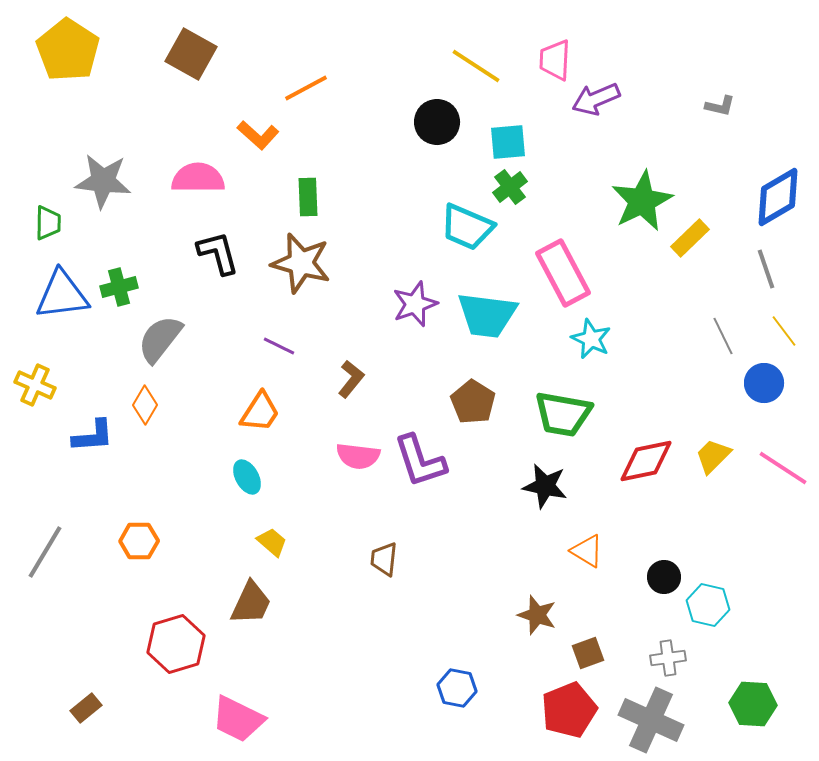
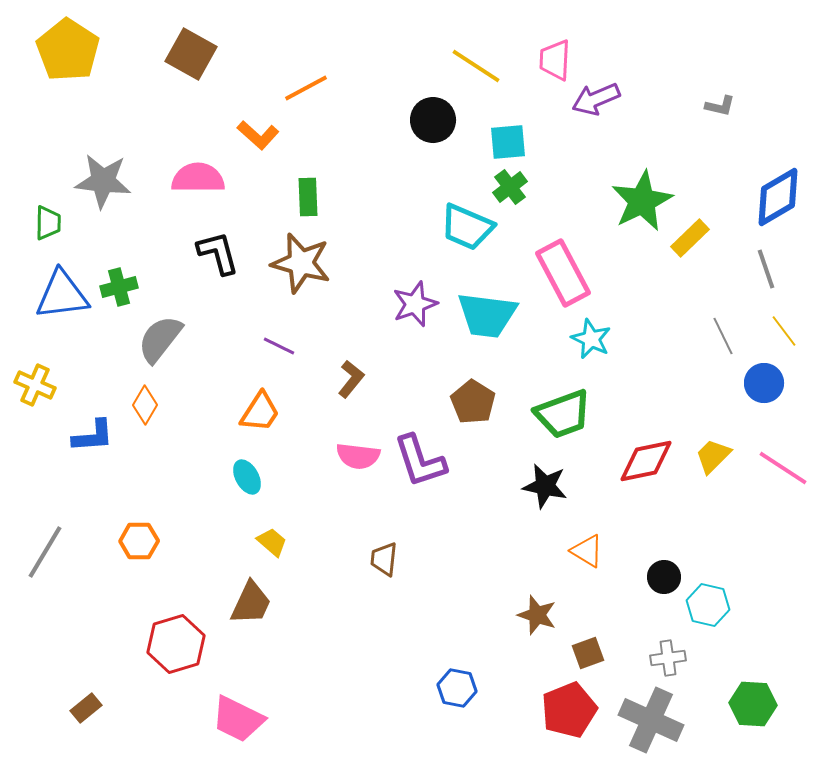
black circle at (437, 122): moved 4 px left, 2 px up
green trapezoid at (563, 414): rotated 30 degrees counterclockwise
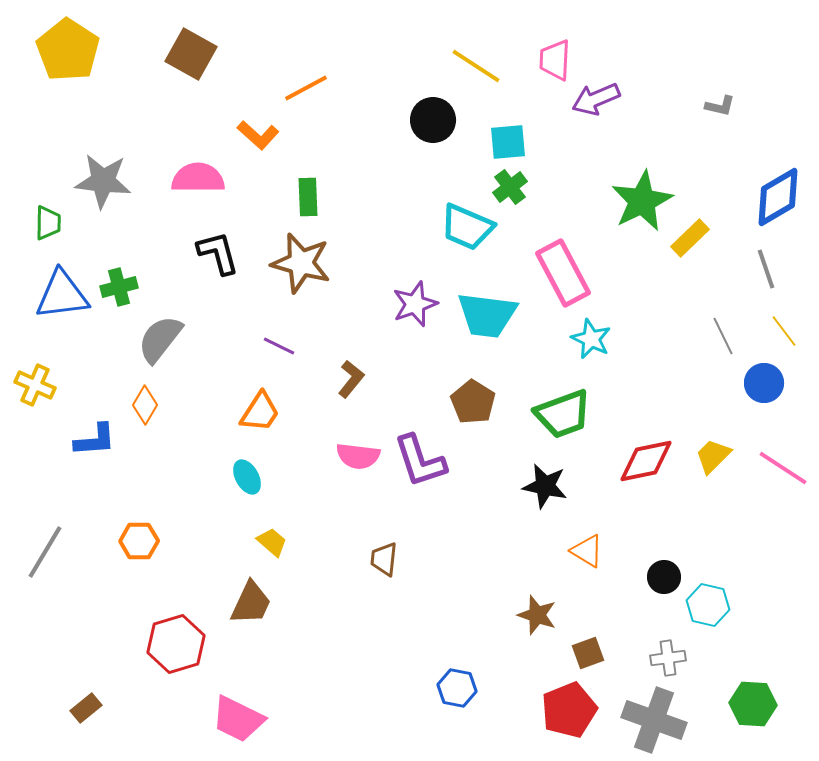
blue L-shape at (93, 436): moved 2 px right, 4 px down
gray cross at (651, 720): moved 3 px right; rotated 4 degrees counterclockwise
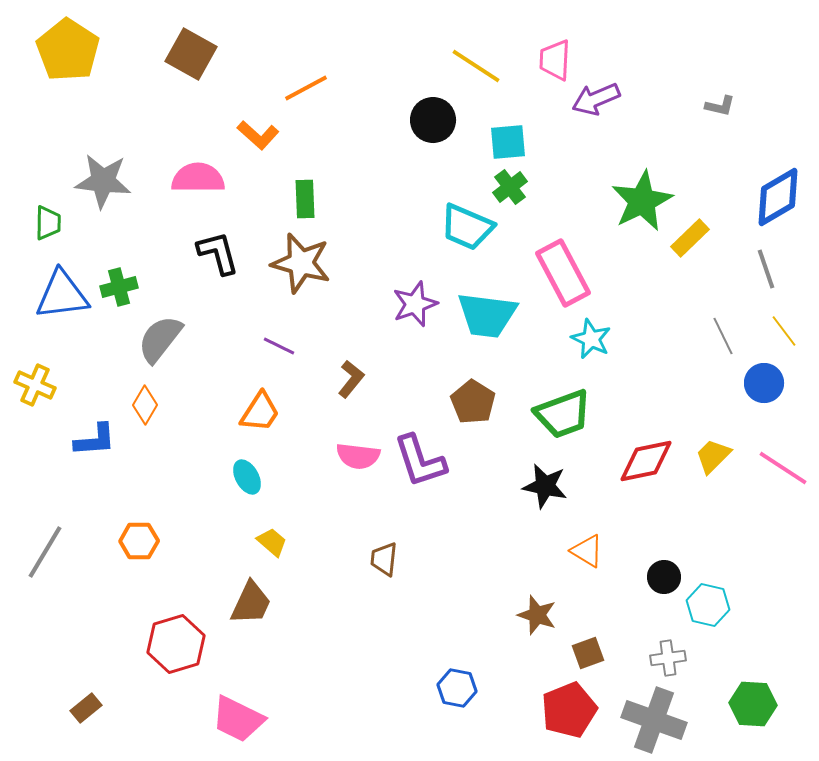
green rectangle at (308, 197): moved 3 px left, 2 px down
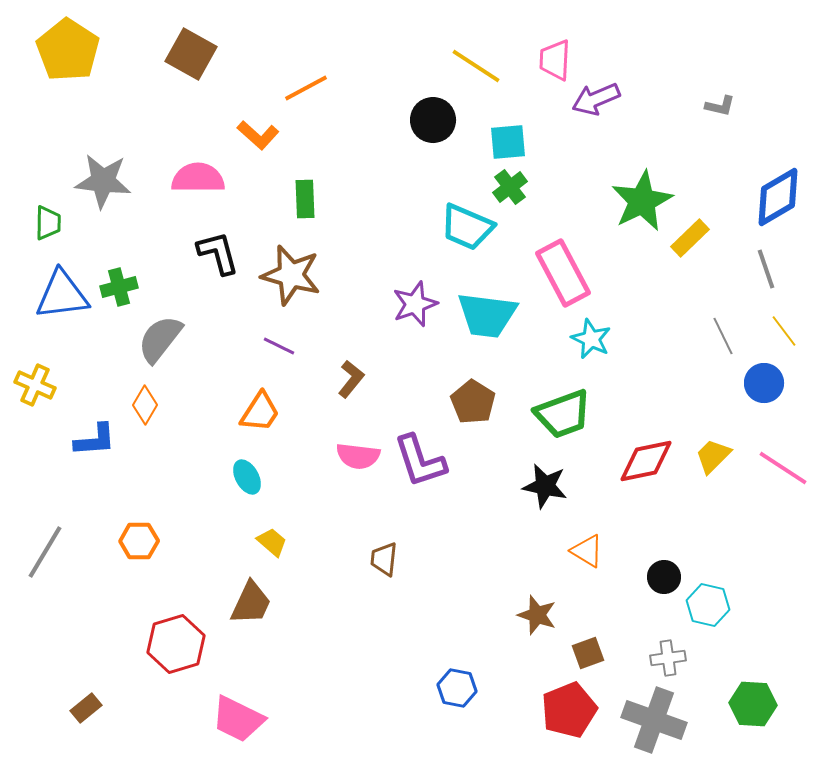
brown star at (301, 263): moved 10 px left, 12 px down
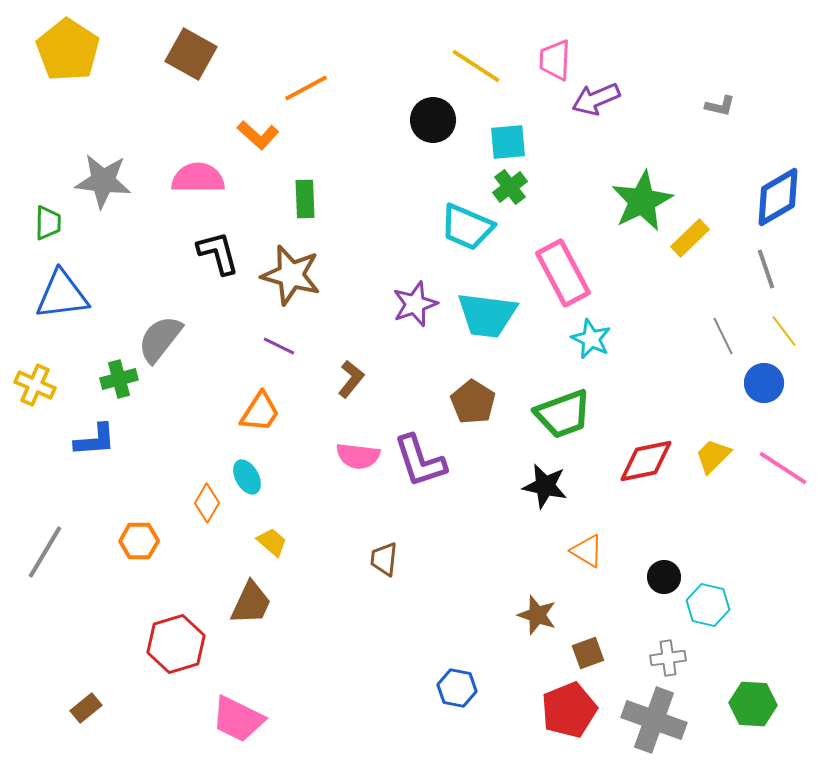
green cross at (119, 287): moved 92 px down
orange diamond at (145, 405): moved 62 px right, 98 px down
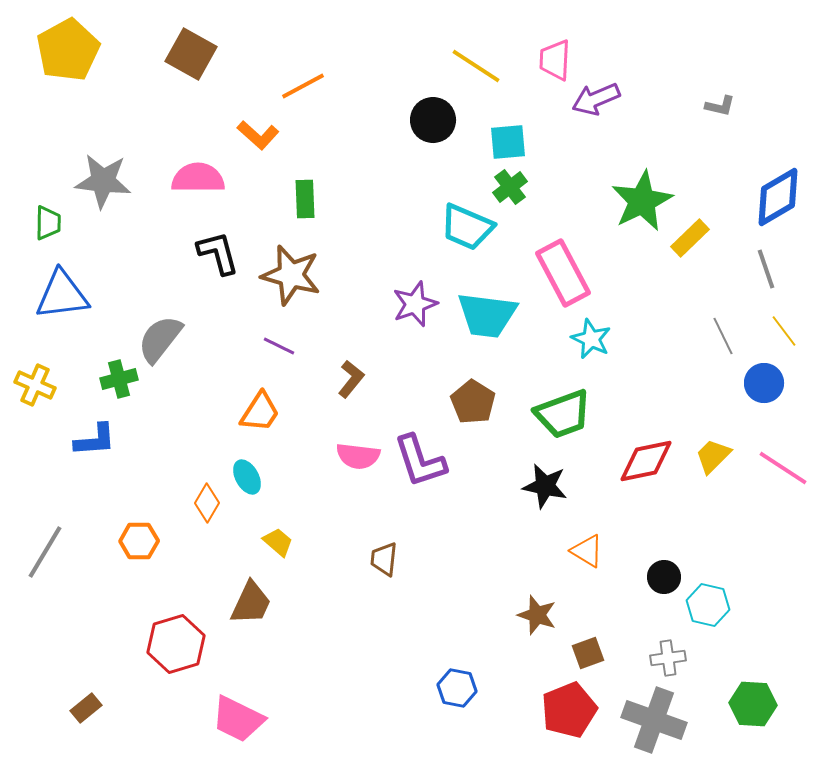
yellow pentagon at (68, 50): rotated 10 degrees clockwise
orange line at (306, 88): moved 3 px left, 2 px up
yellow trapezoid at (272, 542): moved 6 px right
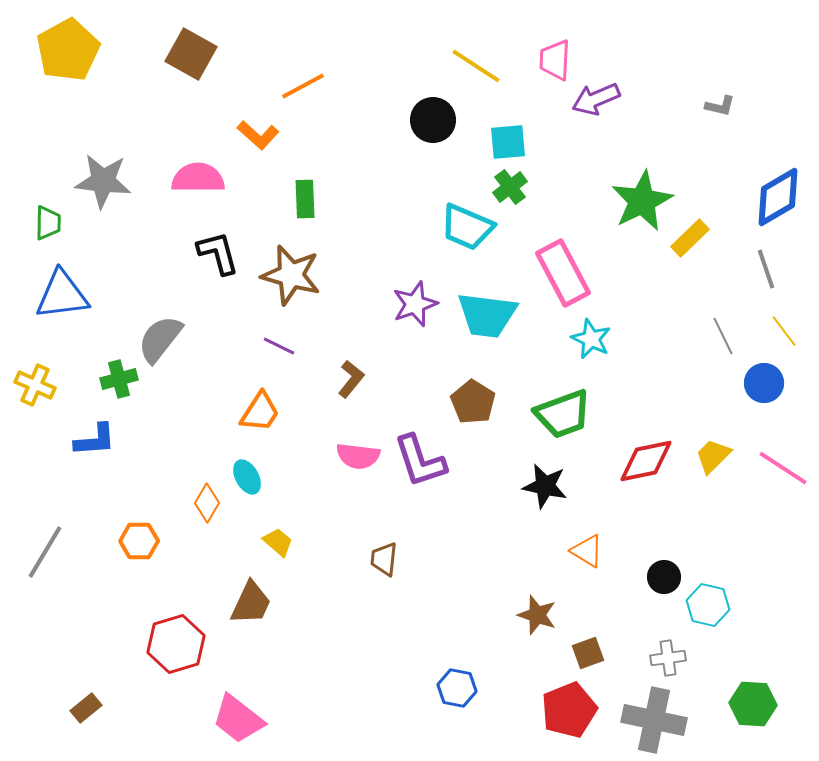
pink trapezoid at (238, 719): rotated 12 degrees clockwise
gray cross at (654, 720): rotated 8 degrees counterclockwise
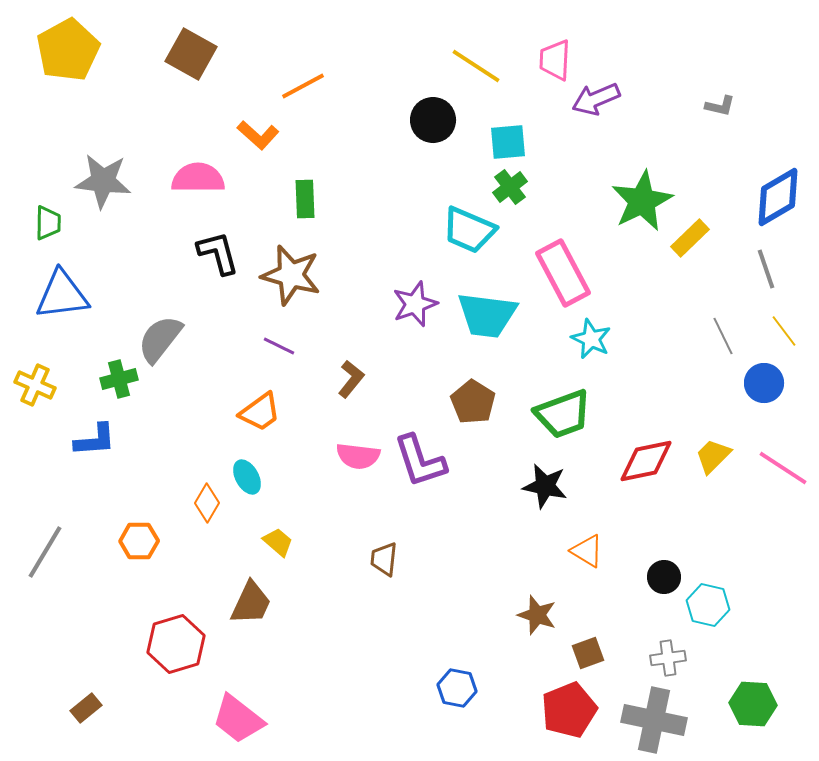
cyan trapezoid at (467, 227): moved 2 px right, 3 px down
orange trapezoid at (260, 412): rotated 21 degrees clockwise
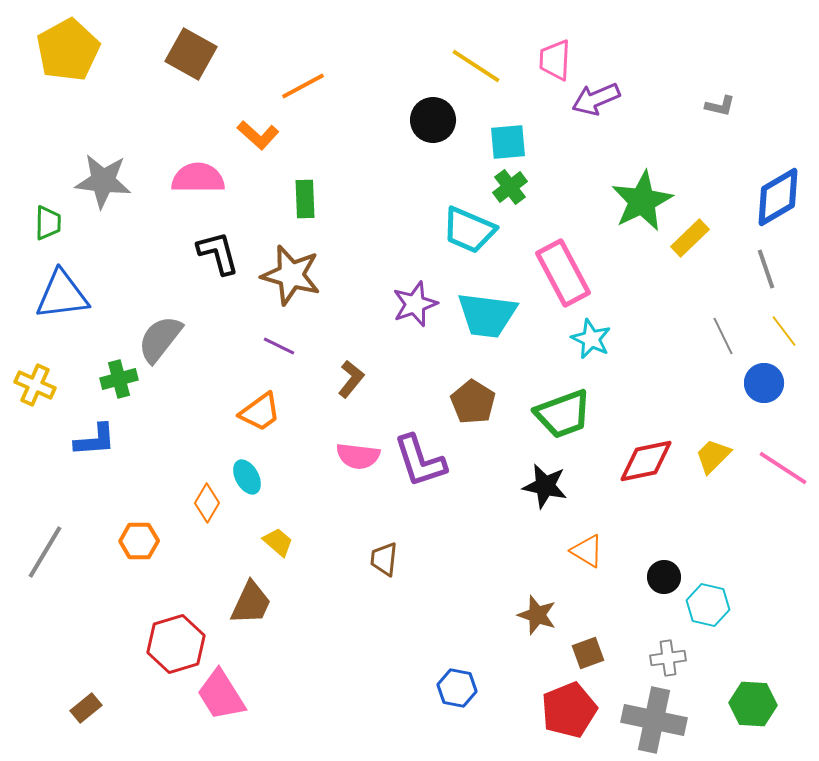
pink trapezoid at (238, 719): moved 17 px left, 24 px up; rotated 20 degrees clockwise
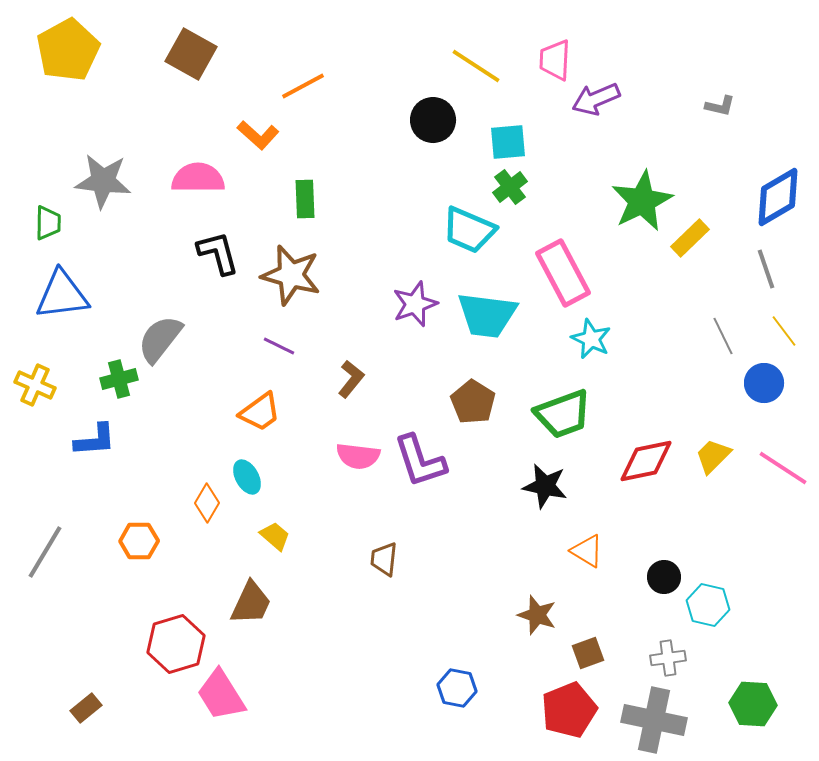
yellow trapezoid at (278, 542): moved 3 px left, 6 px up
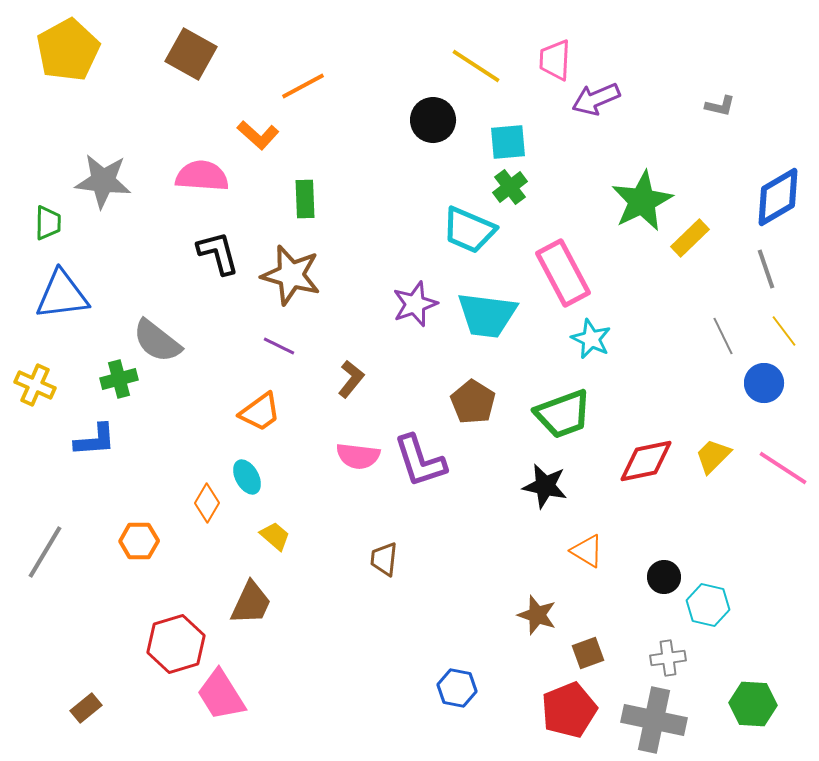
pink semicircle at (198, 178): moved 4 px right, 2 px up; rotated 4 degrees clockwise
gray semicircle at (160, 339): moved 3 px left, 2 px down; rotated 90 degrees counterclockwise
